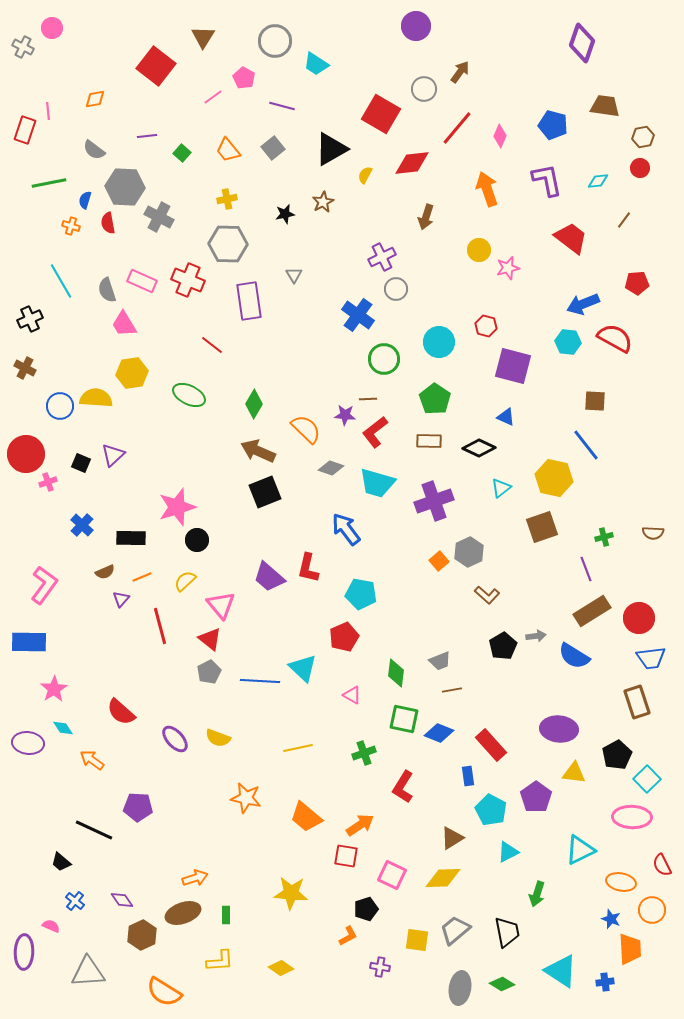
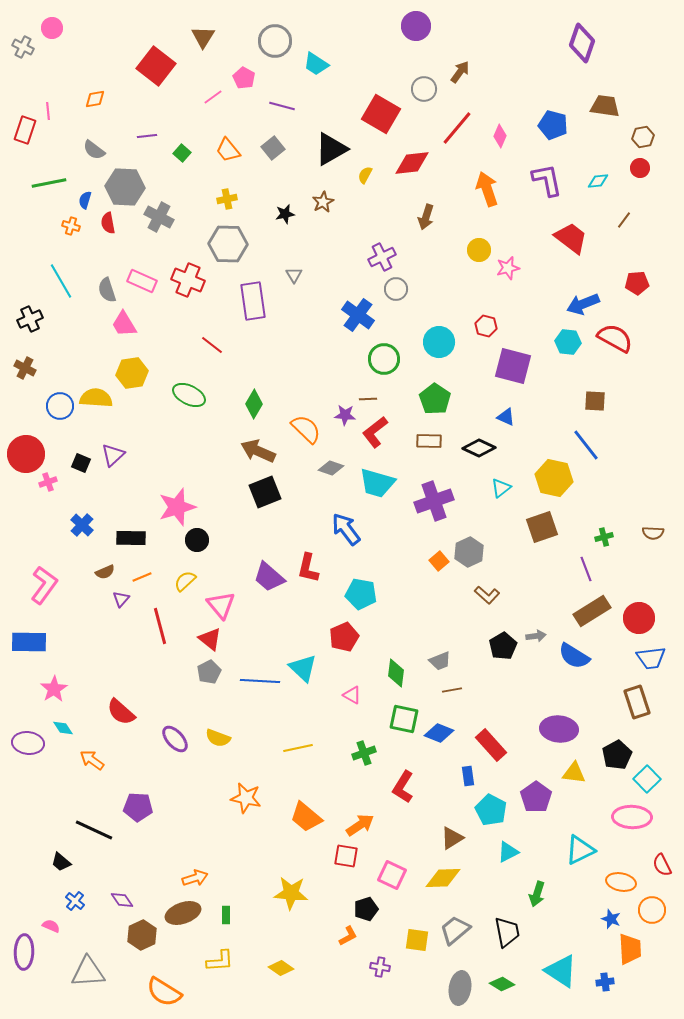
purple rectangle at (249, 301): moved 4 px right
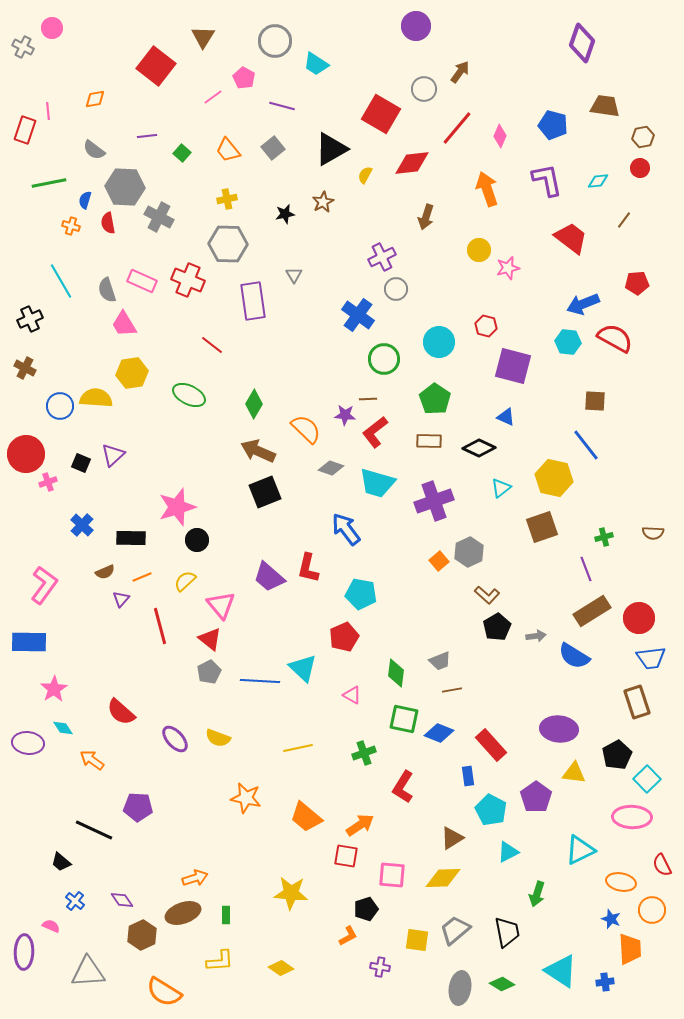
black pentagon at (503, 646): moved 6 px left, 19 px up
pink square at (392, 875): rotated 20 degrees counterclockwise
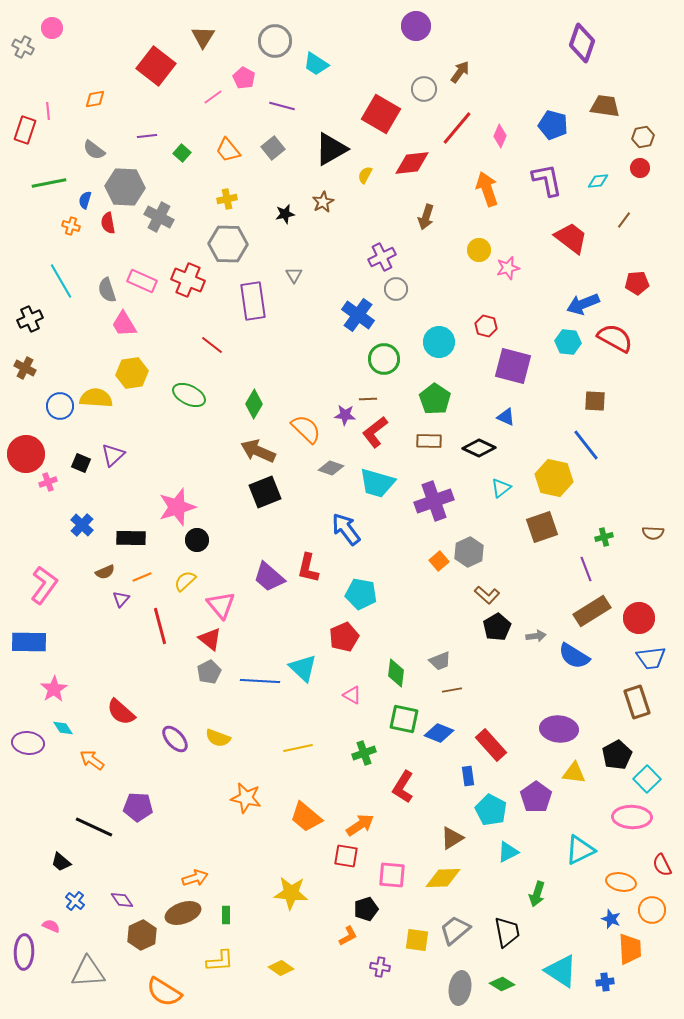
black line at (94, 830): moved 3 px up
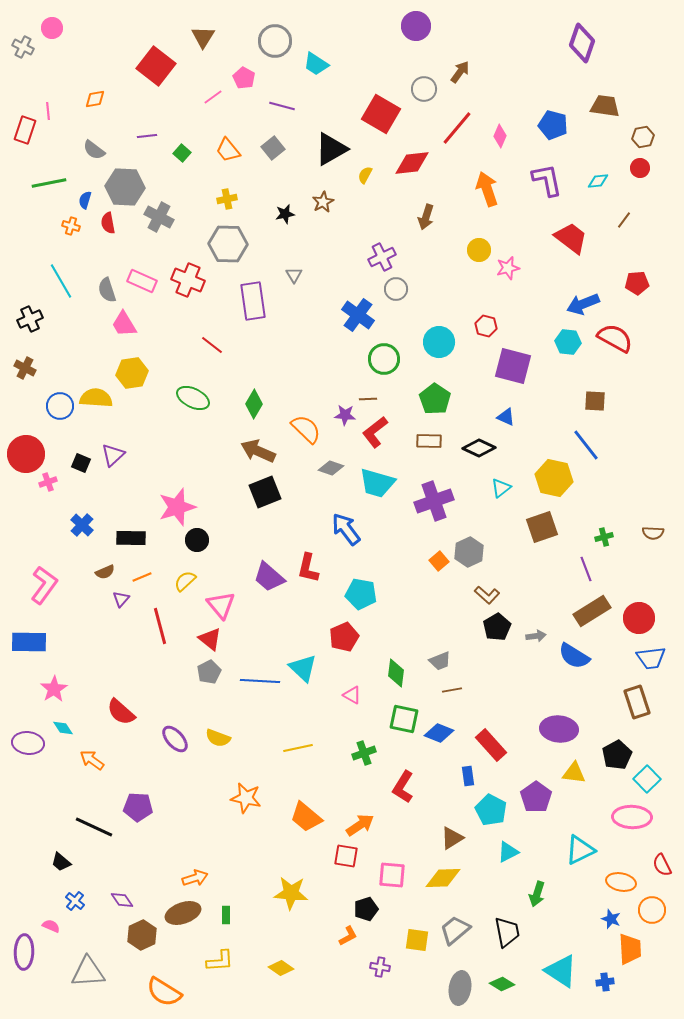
green ellipse at (189, 395): moved 4 px right, 3 px down
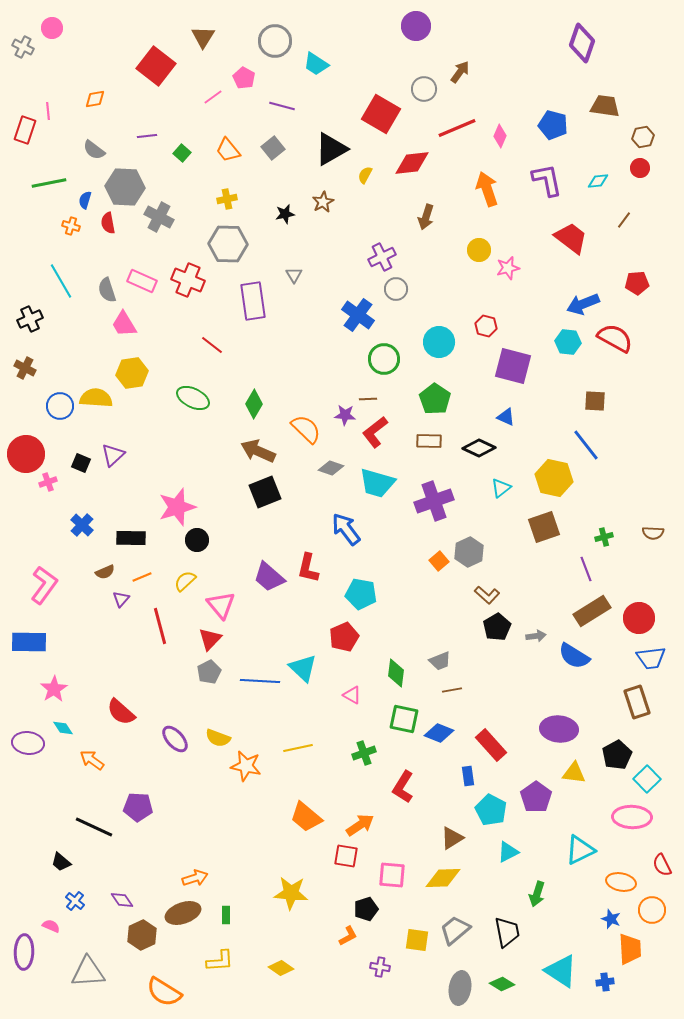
red line at (457, 128): rotated 27 degrees clockwise
brown square at (542, 527): moved 2 px right
red triangle at (210, 639): rotated 35 degrees clockwise
orange star at (246, 798): moved 32 px up
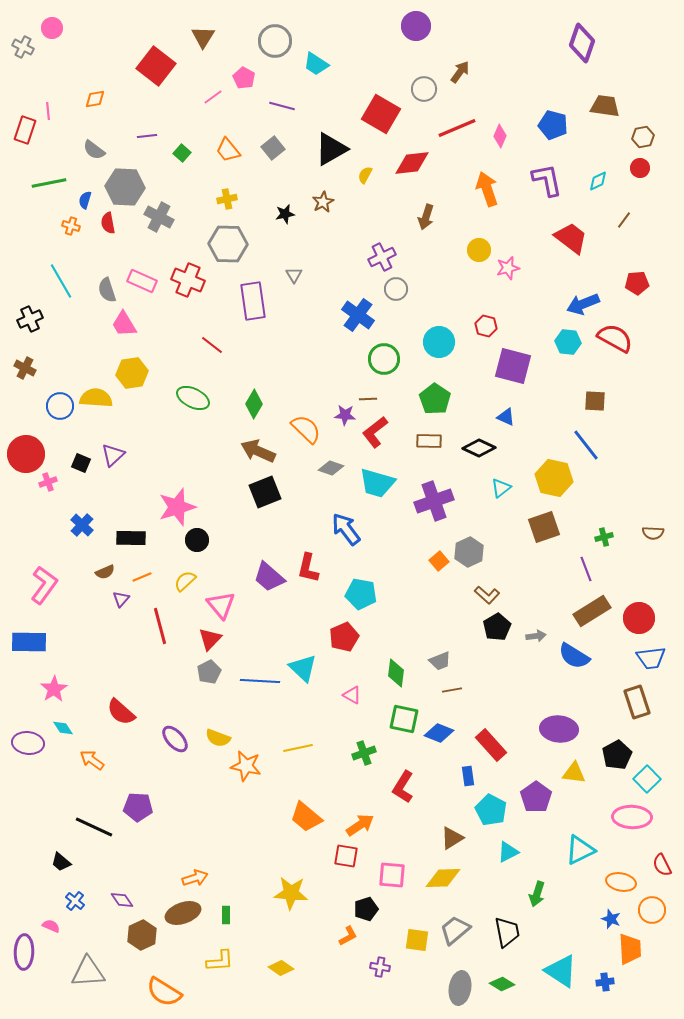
cyan diamond at (598, 181): rotated 20 degrees counterclockwise
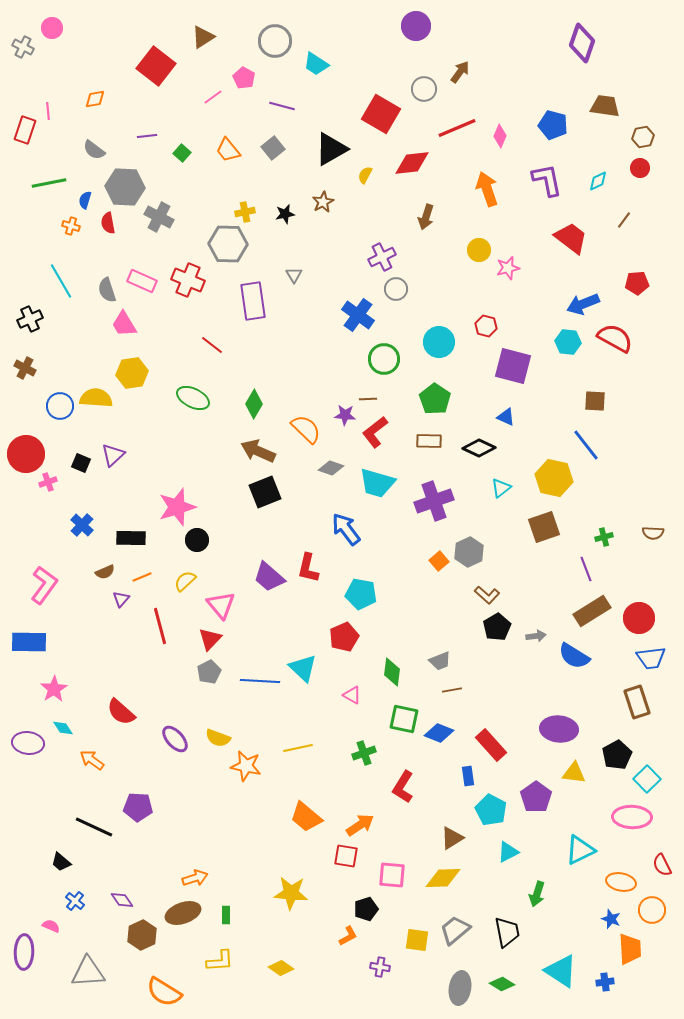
brown triangle at (203, 37): rotated 25 degrees clockwise
yellow cross at (227, 199): moved 18 px right, 13 px down
green diamond at (396, 673): moved 4 px left, 1 px up
